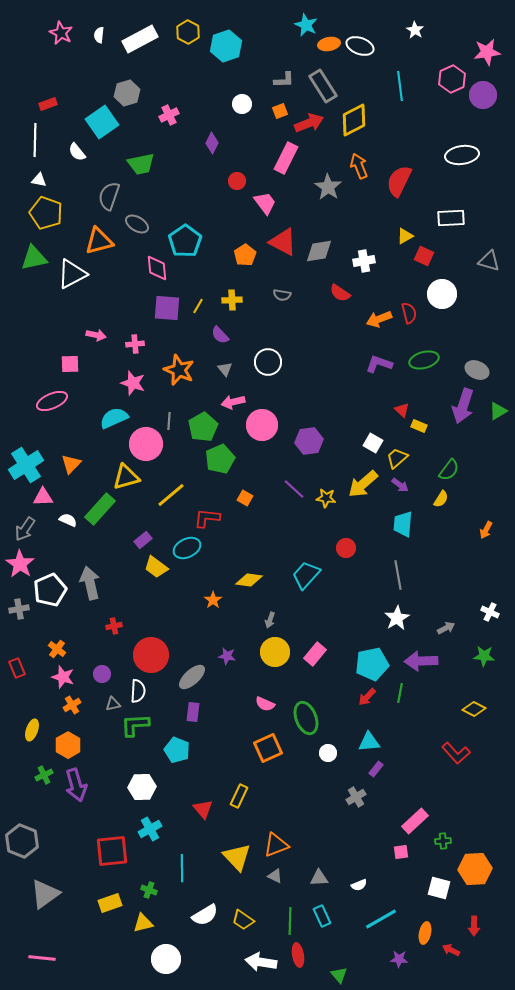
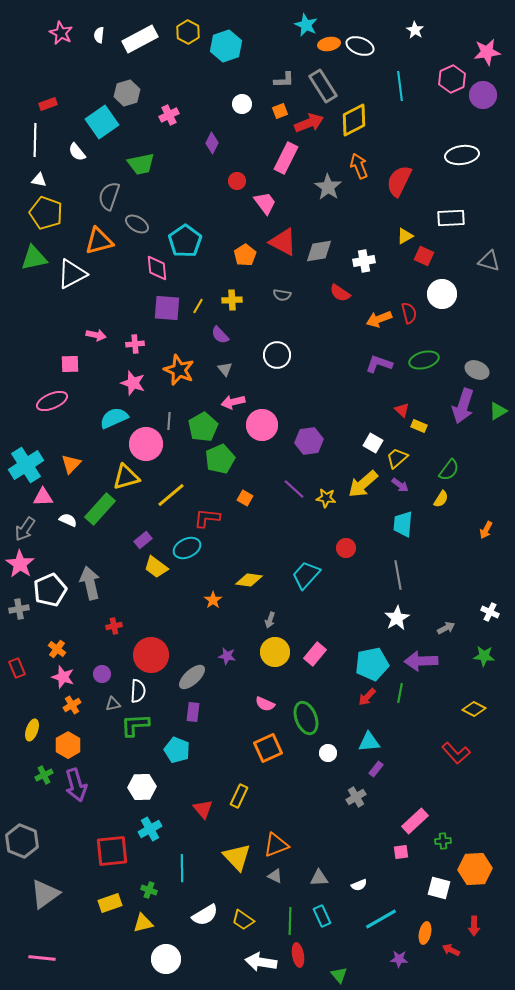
white circle at (268, 362): moved 9 px right, 7 px up
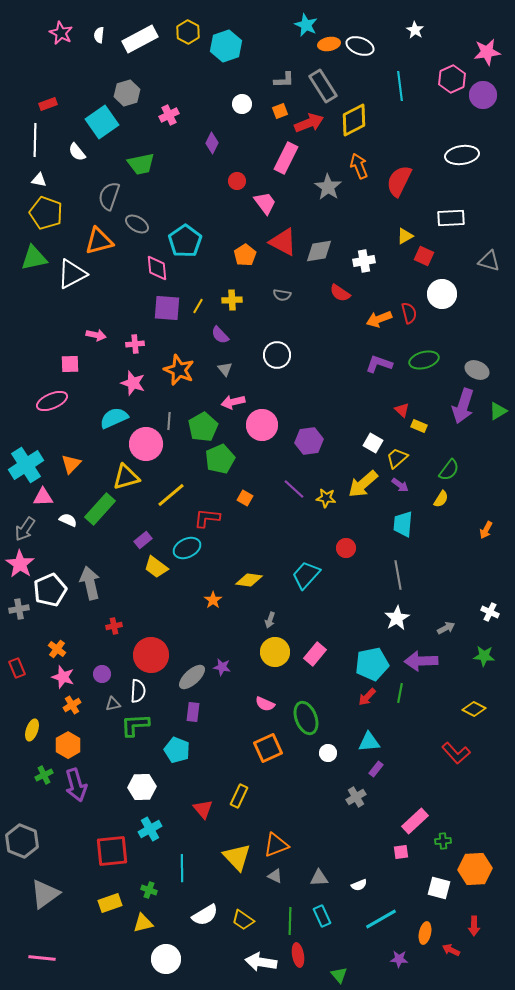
purple star at (227, 656): moved 5 px left, 11 px down
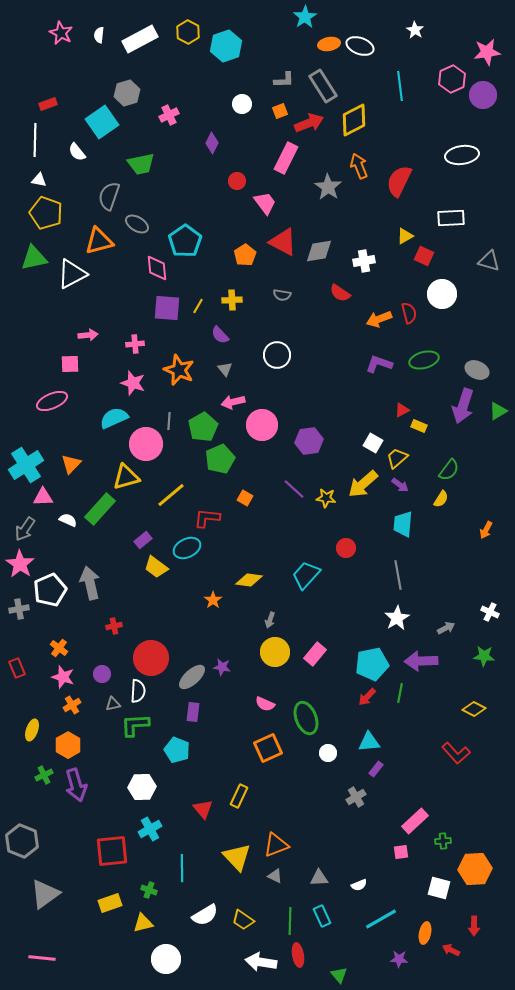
cyan star at (306, 25): moved 1 px left, 8 px up; rotated 15 degrees clockwise
pink arrow at (96, 335): moved 8 px left; rotated 18 degrees counterclockwise
red triangle at (402, 410): rotated 49 degrees clockwise
orange cross at (57, 649): moved 2 px right, 1 px up
red circle at (151, 655): moved 3 px down
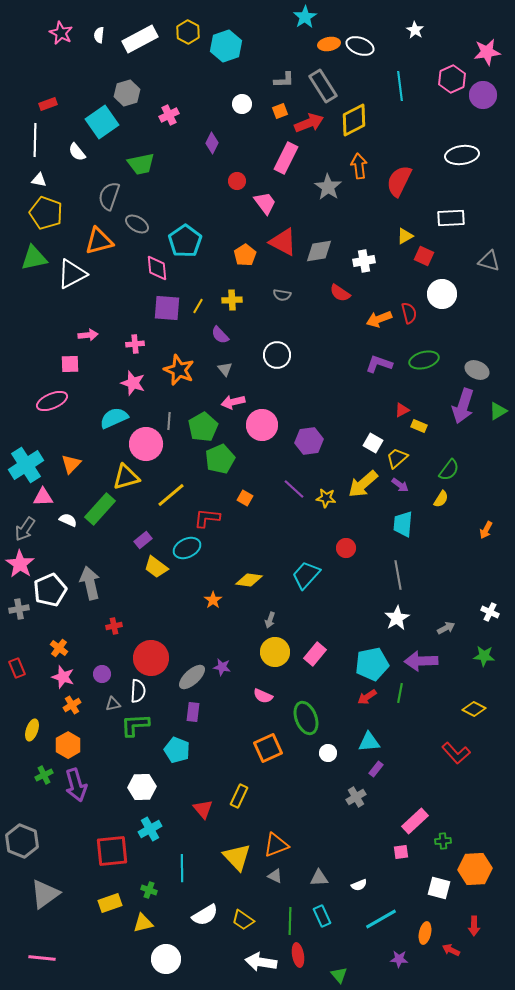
orange arrow at (359, 166): rotated 15 degrees clockwise
red arrow at (367, 697): rotated 12 degrees clockwise
pink semicircle at (265, 704): moved 2 px left, 8 px up
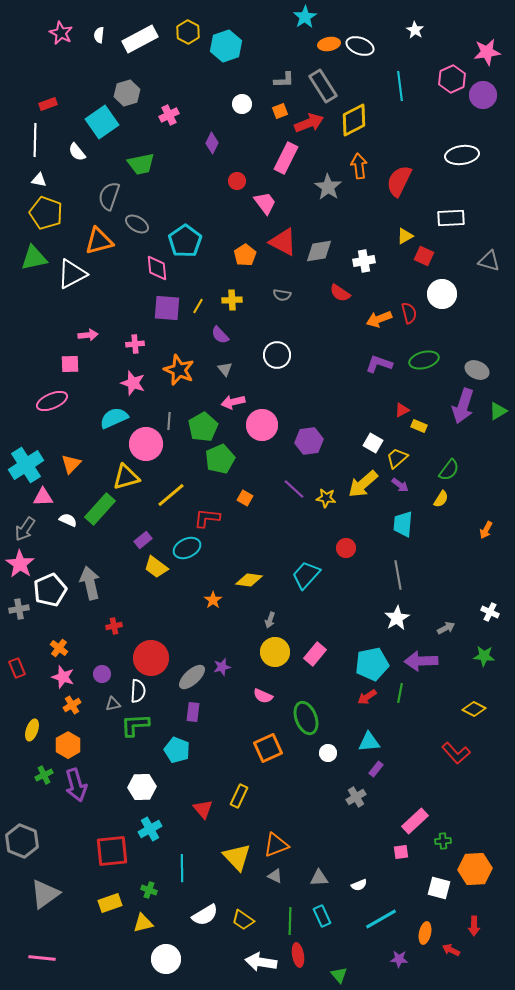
purple star at (222, 667): rotated 24 degrees counterclockwise
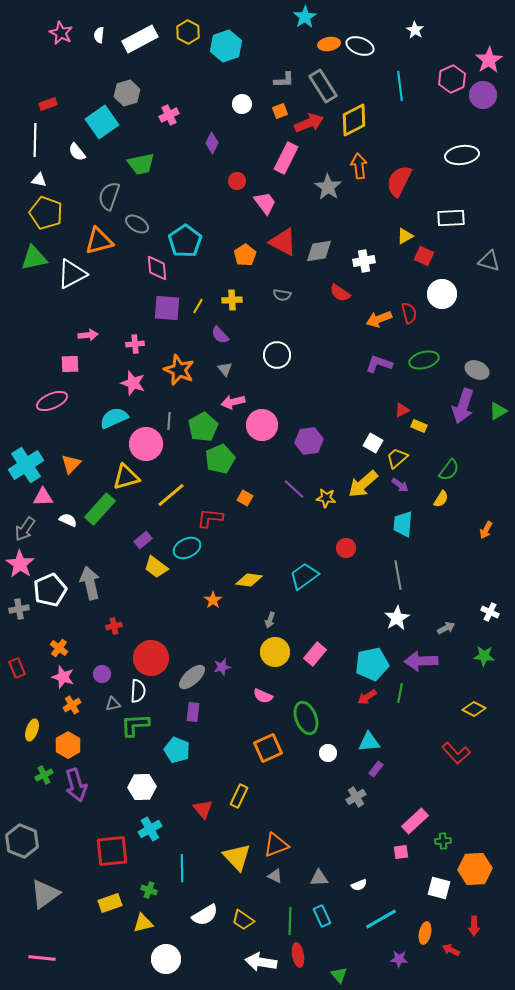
pink star at (487, 52): moved 2 px right, 8 px down; rotated 24 degrees counterclockwise
red L-shape at (207, 518): moved 3 px right
cyan trapezoid at (306, 575): moved 2 px left, 1 px down; rotated 12 degrees clockwise
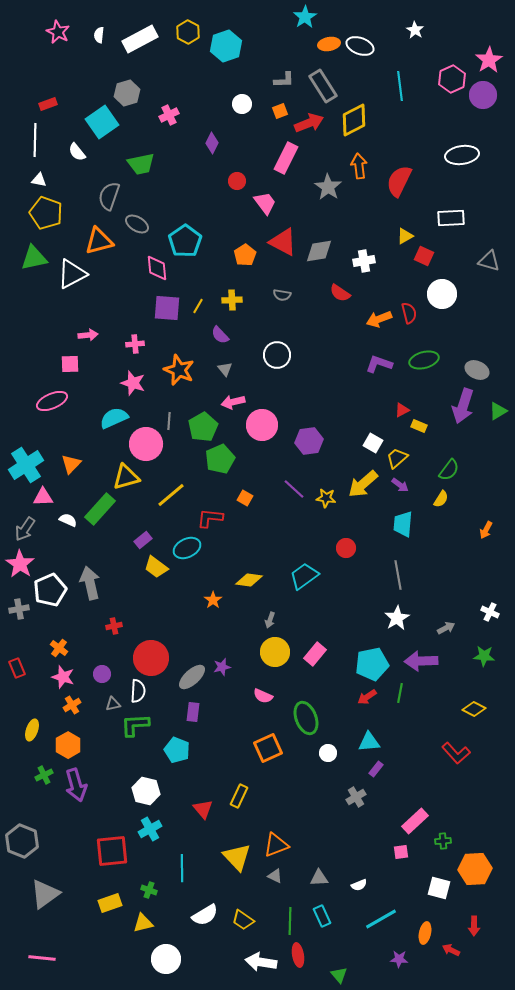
pink star at (61, 33): moved 3 px left, 1 px up
white hexagon at (142, 787): moved 4 px right, 4 px down; rotated 16 degrees clockwise
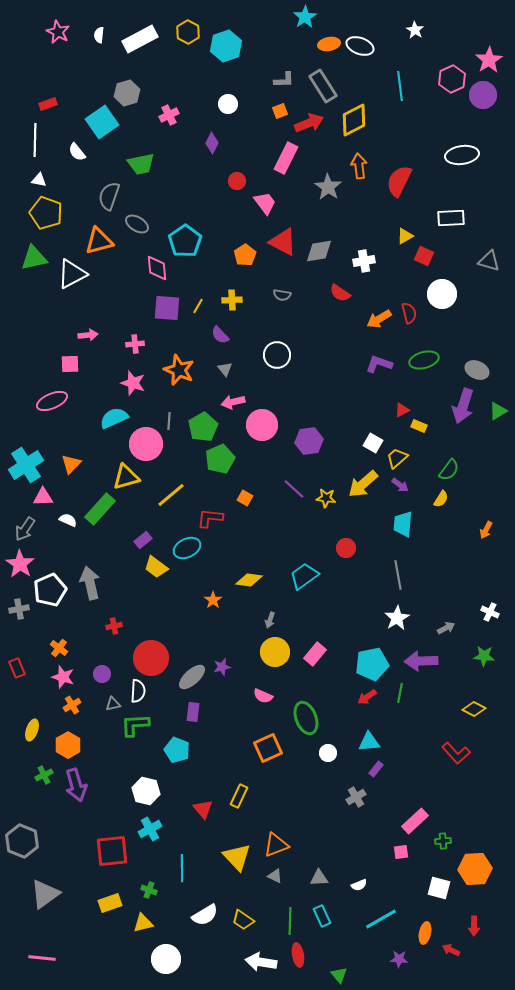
white circle at (242, 104): moved 14 px left
orange arrow at (379, 319): rotated 10 degrees counterclockwise
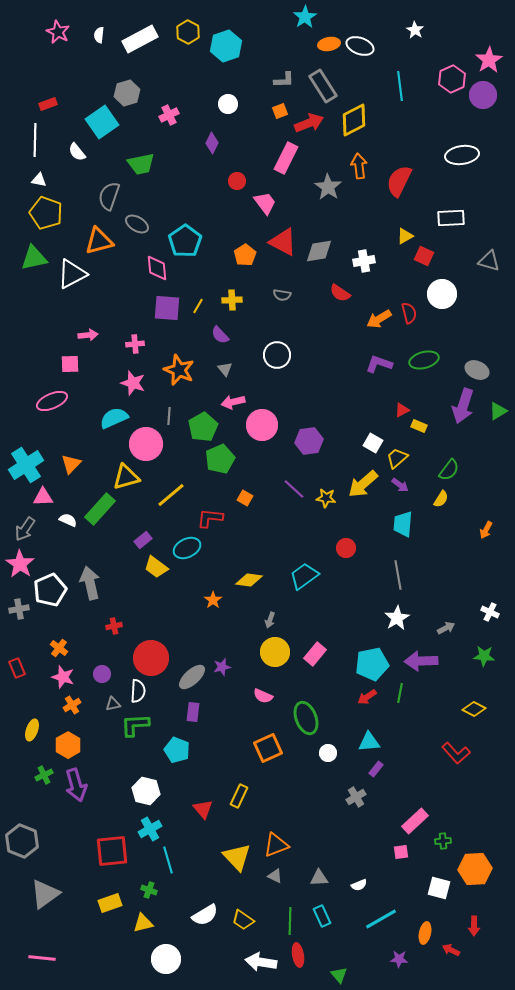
gray line at (169, 421): moved 5 px up
cyan line at (182, 868): moved 14 px left, 8 px up; rotated 16 degrees counterclockwise
